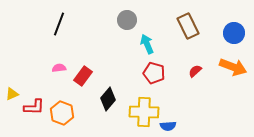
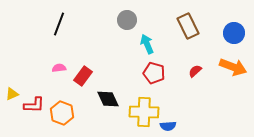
black diamond: rotated 65 degrees counterclockwise
red L-shape: moved 2 px up
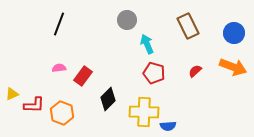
black diamond: rotated 70 degrees clockwise
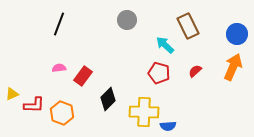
blue circle: moved 3 px right, 1 px down
cyan arrow: moved 18 px right, 1 px down; rotated 24 degrees counterclockwise
orange arrow: rotated 88 degrees counterclockwise
red pentagon: moved 5 px right
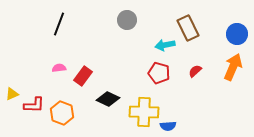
brown rectangle: moved 2 px down
cyan arrow: rotated 54 degrees counterclockwise
black diamond: rotated 70 degrees clockwise
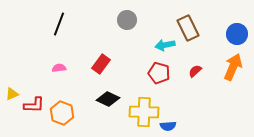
red rectangle: moved 18 px right, 12 px up
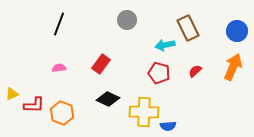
blue circle: moved 3 px up
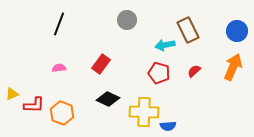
brown rectangle: moved 2 px down
red semicircle: moved 1 px left
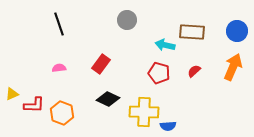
black line: rotated 40 degrees counterclockwise
brown rectangle: moved 4 px right, 2 px down; rotated 60 degrees counterclockwise
cyan arrow: rotated 24 degrees clockwise
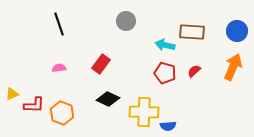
gray circle: moved 1 px left, 1 px down
red pentagon: moved 6 px right
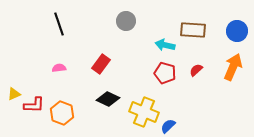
brown rectangle: moved 1 px right, 2 px up
red semicircle: moved 2 px right, 1 px up
yellow triangle: moved 2 px right
yellow cross: rotated 20 degrees clockwise
blue semicircle: rotated 140 degrees clockwise
